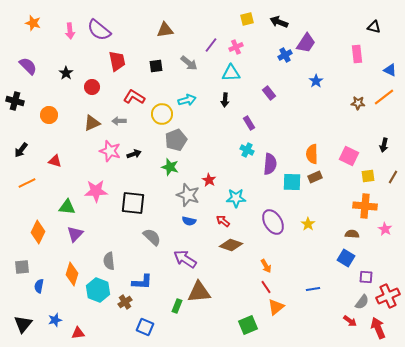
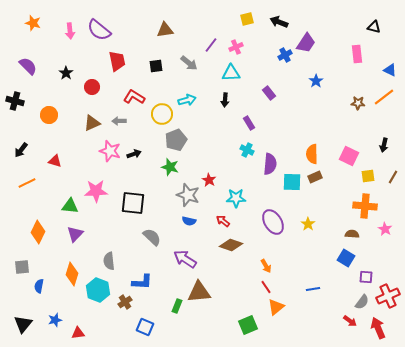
green triangle at (67, 207): moved 3 px right, 1 px up
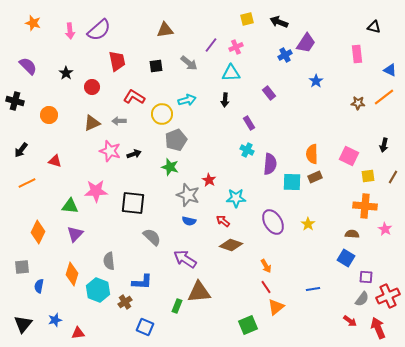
purple semicircle at (99, 30): rotated 80 degrees counterclockwise
gray semicircle at (362, 302): moved 3 px up
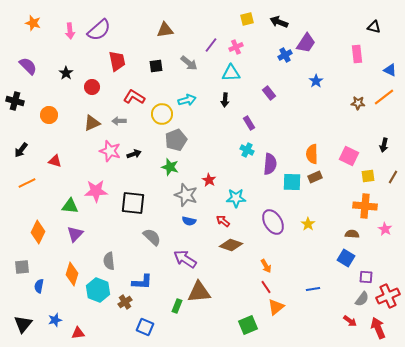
gray star at (188, 195): moved 2 px left
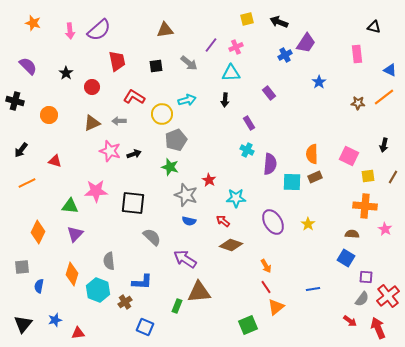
blue star at (316, 81): moved 3 px right, 1 px down
red cross at (388, 296): rotated 15 degrees counterclockwise
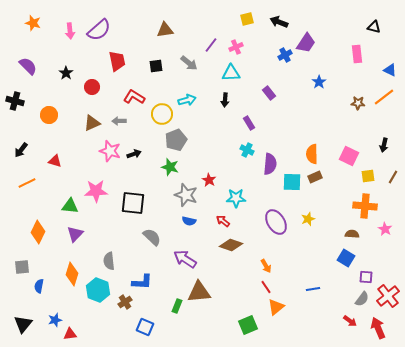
purple ellipse at (273, 222): moved 3 px right
yellow star at (308, 224): moved 5 px up; rotated 16 degrees clockwise
red triangle at (78, 333): moved 8 px left, 1 px down
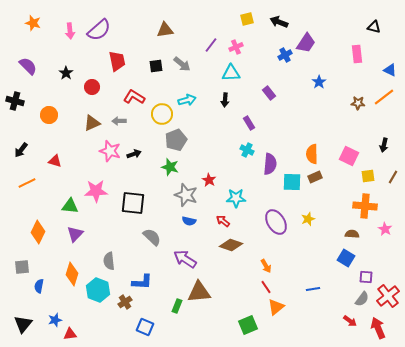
gray arrow at (189, 63): moved 7 px left, 1 px down
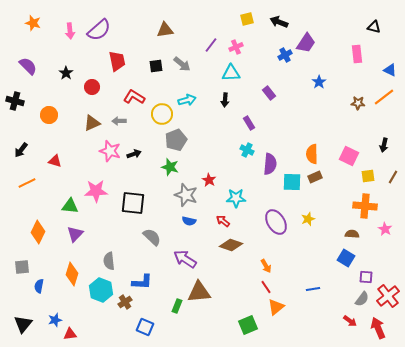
cyan hexagon at (98, 290): moved 3 px right
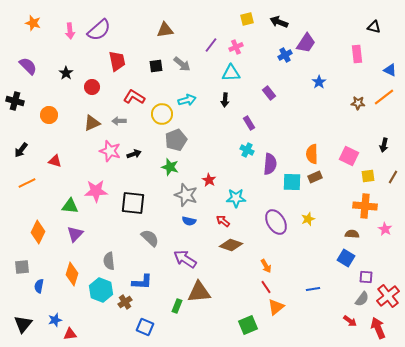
gray semicircle at (152, 237): moved 2 px left, 1 px down
